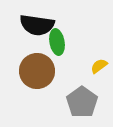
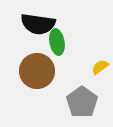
black semicircle: moved 1 px right, 1 px up
yellow semicircle: moved 1 px right, 1 px down
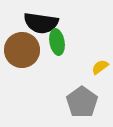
black semicircle: moved 3 px right, 1 px up
brown circle: moved 15 px left, 21 px up
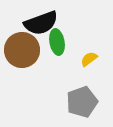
black semicircle: rotated 28 degrees counterclockwise
yellow semicircle: moved 11 px left, 8 px up
gray pentagon: rotated 16 degrees clockwise
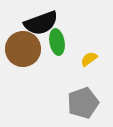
brown circle: moved 1 px right, 1 px up
gray pentagon: moved 1 px right, 1 px down
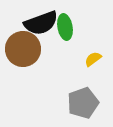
green ellipse: moved 8 px right, 15 px up
yellow semicircle: moved 4 px right
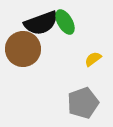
green ellipse: moved 5 px up; rotated 20 degrees counterclockwise
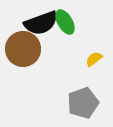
yellow semicircle: moved 1 px right
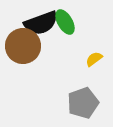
brown circle: moved 3 px up
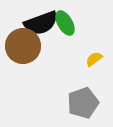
green ellipse: moved 1 px down
